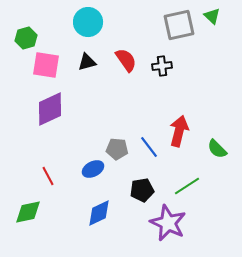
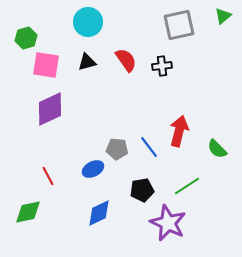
green triangle: moved 11 px right; rotated 36 degrees clockwise
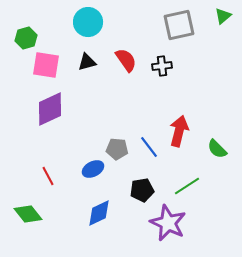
green diamond: moved 2 px down; rotated 64 degrees clockwise
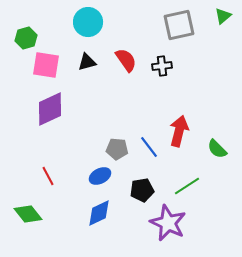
blue ellipse: moved 7 px right, 7 px down
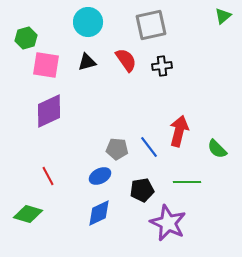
gray square: moved 28 px left
purple diamond: moved 1 px left, 2 px down
green line: moved 4 px up; rotated 32 degrees clockwise
green diamond: rotated 36 degrees counterclockwise
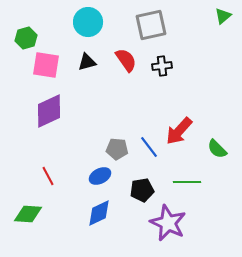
red arrow: rotated 152 degrees counterclockwise
green diamond: rotated 12 degrees counterclockwise
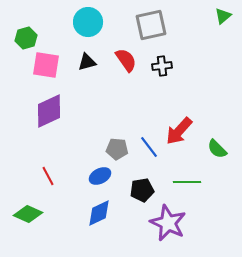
green diamond: rotated 20 degrees clockwise
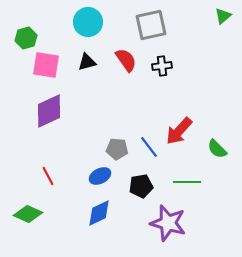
black pentagon: moved 1 px left, 4 px up
purple star: rotated 9 degrees counterclockwise
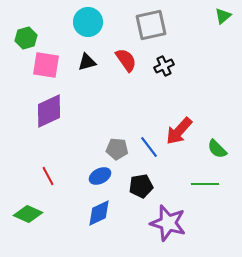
black cross: moved 2 px right; rotated 18 degrees counterclockwise
green line: moved 18 px right, 2 px down
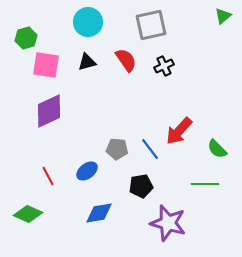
blue line: moved 1 px right, 2 px down
blue ellipse: moved 13 px left, 5 px up; rotated 10 degrees counterclockwise
blue diamond: rotated 16 degrees clockwise
